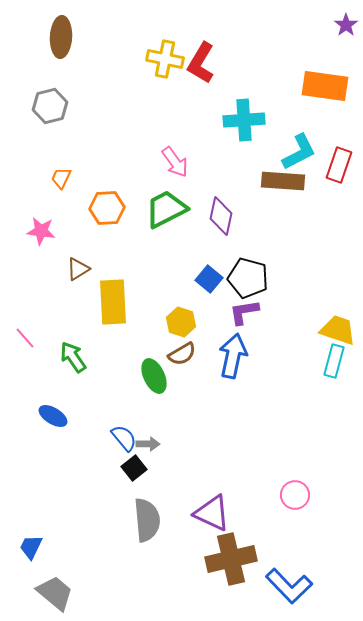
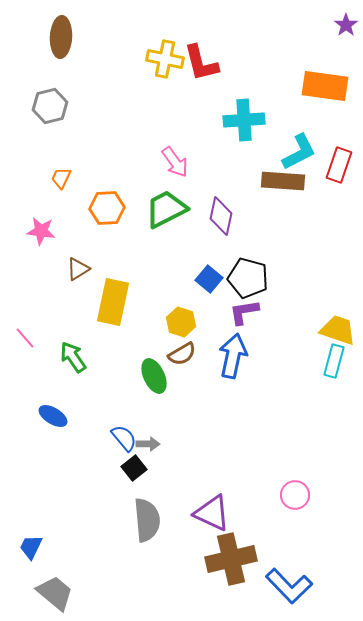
red L-shape: rotated 45 degrees counterclockwise
yellow rectangle: rotated 15 degrees clockwise
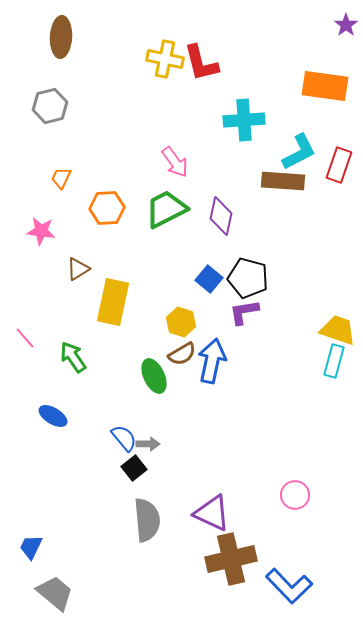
blue arrow: moved 21 px left, 5 px down
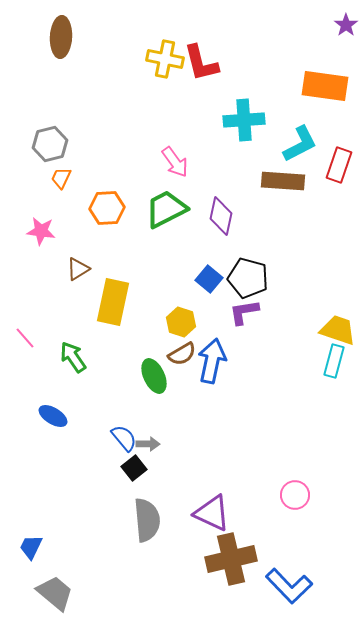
gray hexagon: moved 38 px down
cyan L-shape: moved 1 px right, 8 px up
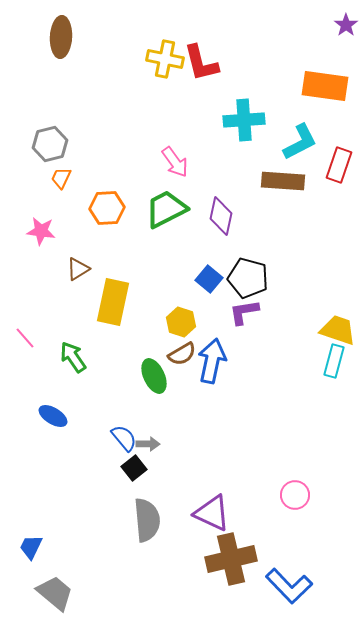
cyan L-shape: moved 2 px up
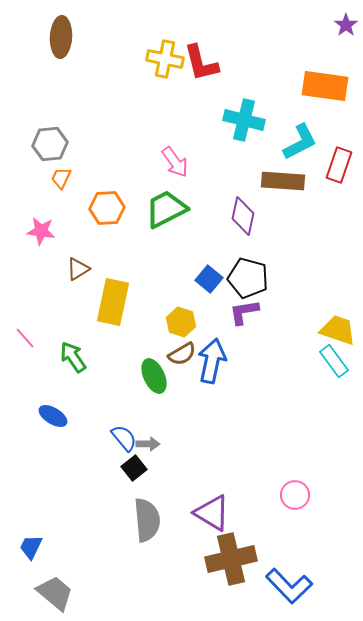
cyan cross: rotated 18 degrees clockwise
gray hexagon: rotated 8 degrees clockwise
purple diamond: moved 22 px right
cyan rectangle: rotated 52 degrees counterclockwise
purple triangle: rotated 6 degrees clockwise
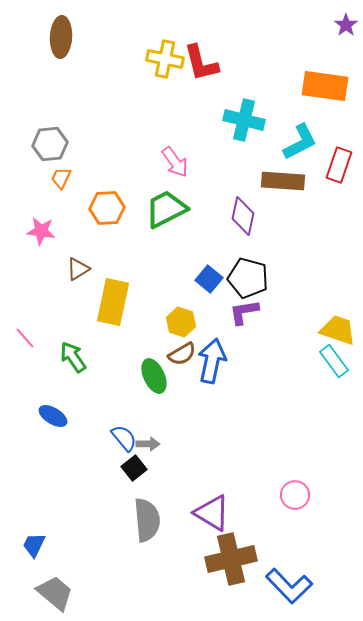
blue trapezoid: moved 3 px right, 2 px up
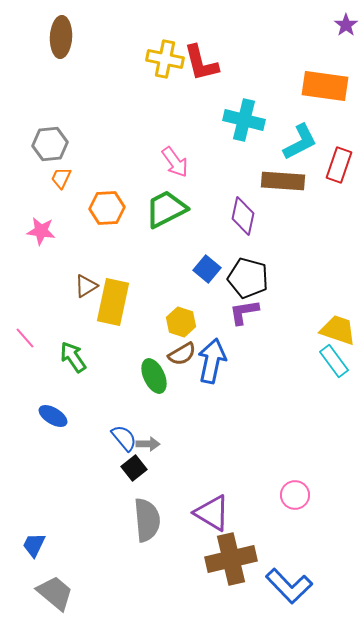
brown triangle: moved 8 px right, 17 px down
blue square: moved 2 px left, 10 px up
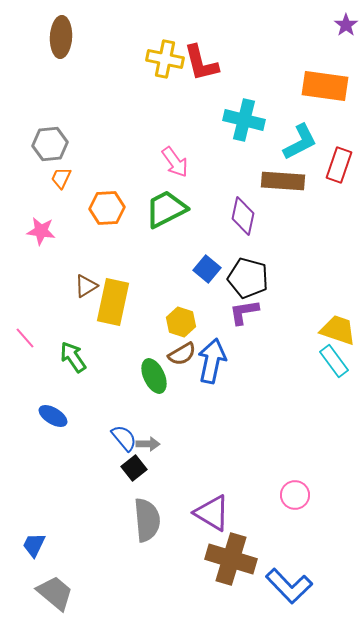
brown cross: rotated 30 degrees clockwise
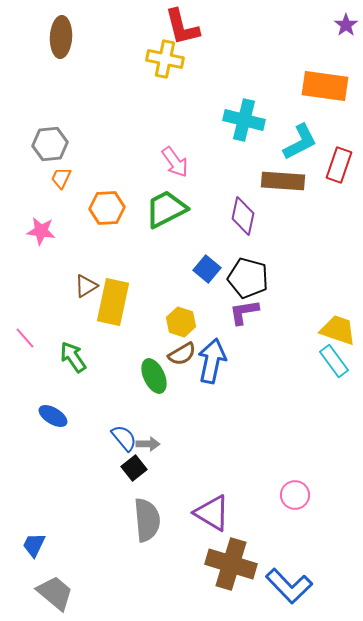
red L-shape: moved 19 px left, 36 px up
brown cross: moved 5 px down
